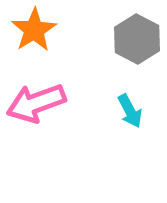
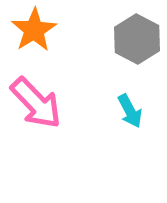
pink arrow: rotated 114 degrees counterclockwise
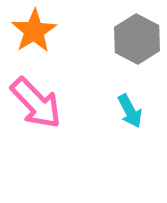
orange star: moved 1 px down
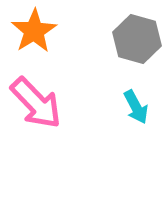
gray hexagon: rotated 12 degrees counterclockwise
cyan arrow: moved 6 px right, 4 px up
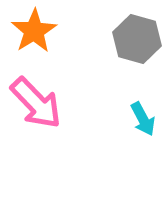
cyan arrow: moved 7 px right, 12 px down
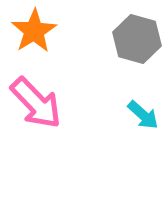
cyan arrow: moved 4 px up; rotated 20 degrees counterclockwise
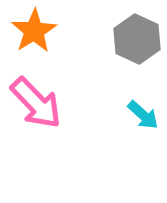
gray hexagon: rotated 9 degrees clockwise
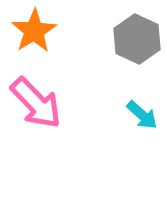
cyan arrow: moved 1 px left
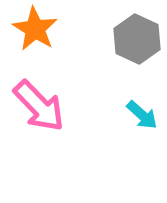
orange star: moved 1 px right, 2 px up; rotated 9 degrees counterclockwise
pink arrow: moved 3 px right, 3 px down
